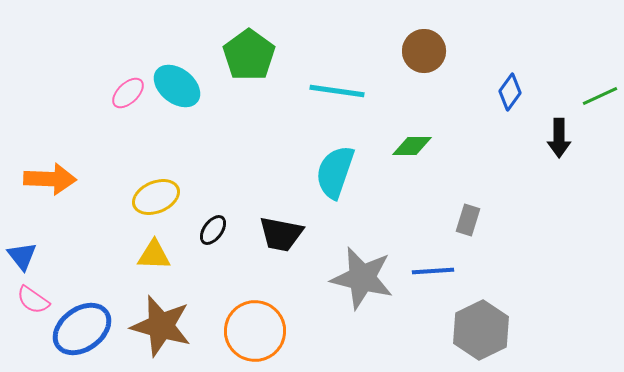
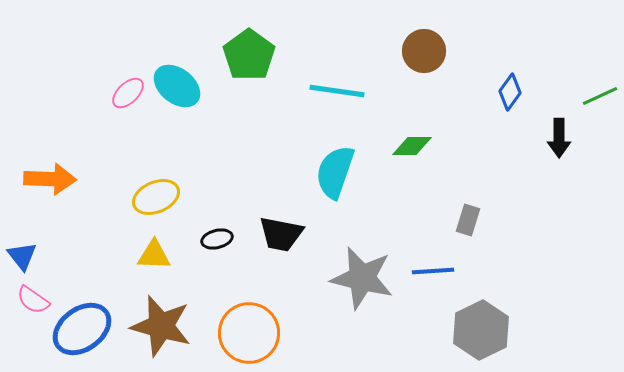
black ellipse: moved 4 px right, 9 px down; rotated 40 degrees clockwise
orange circle: moved 6 px left, 2 px down
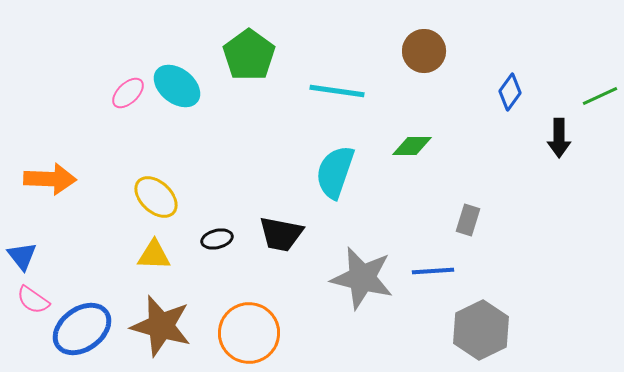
yellow ellipse: rotated 66 degrees clockwise
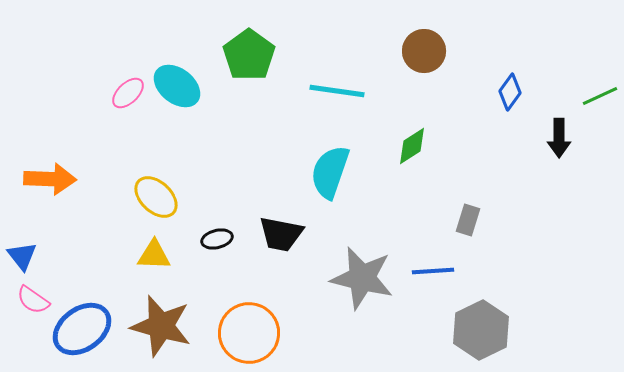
green diamond: rotated 33 degrees counterclockwise
cyan semicircle: moved 5 px left
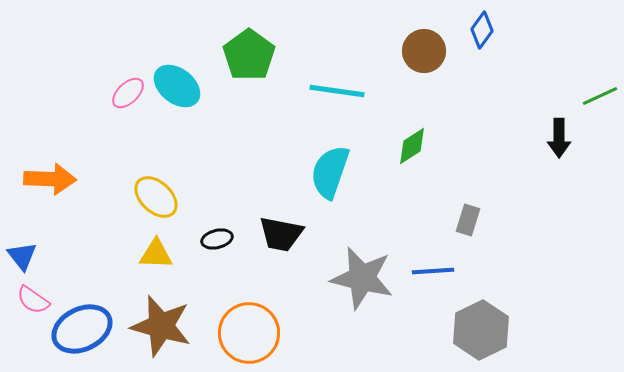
blue diamond: moved 28 px left, 62 px up
yellow triangle: moved 2 px right, 1 px up
blue ellipse: rotated 10 degrees clockwise
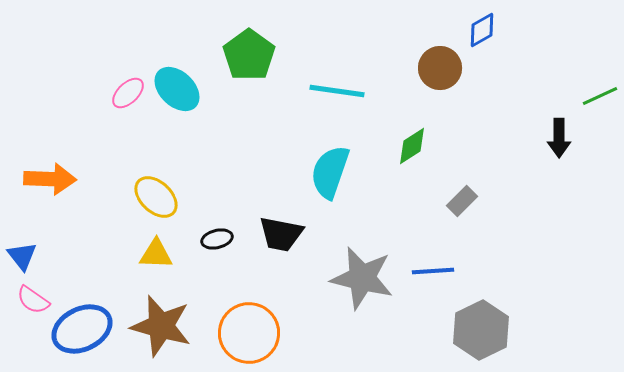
blue diamond: rotated 24 degrees clockwise
brown circle: moved 16 px right, 17 px down
cyan ellipse: moved 3 px down; rotated 6 degrees clockwise
gray rectangle: moved 6 px left, 19 px up; rotated 28 degrees clockwise
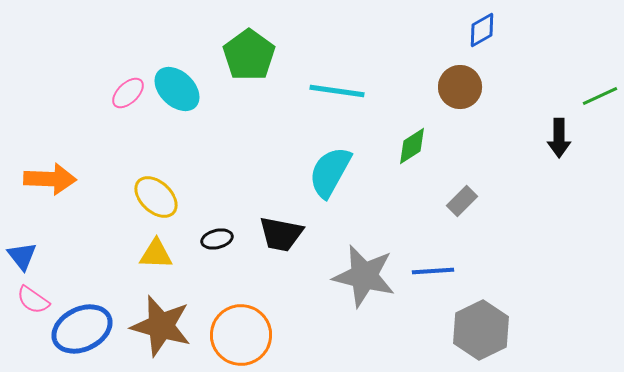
brown circle: moved 20 px right, 19 px down
cyan semicircle: rotated 10 degrees clockwise
gray star: moved 2 px right, 2 px up
orange circle: moved 8 px left, 2 px down
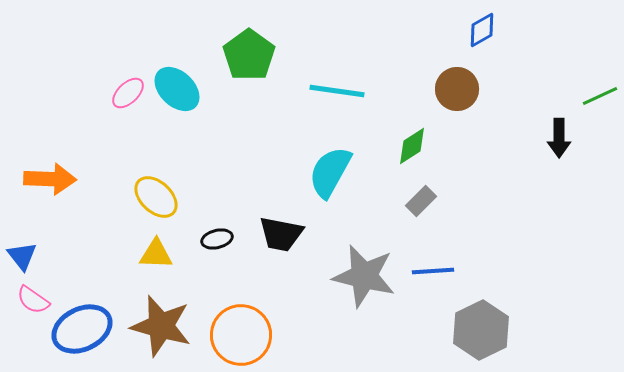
brown circle: moved 3 px left, 2 px down
gray rectangle: moved 41 px left
